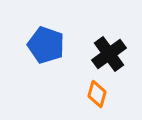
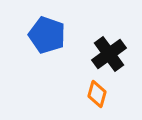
blue pentagon: moved 1 px right, 10 px up
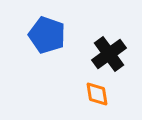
orange diamond: rotated 24 degrees counterclockwise
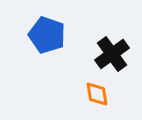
black cross: moved 3 px right
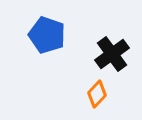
orange diamond: rotated 52 degrees clockwise
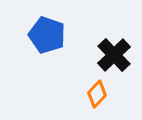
black cross: moved 2 px right, 1 px down; rotated 8 degrees counterclockwise
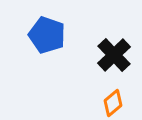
orange diamond: moved 16 px right, 9 px down; rotated 8 degrees clockwise
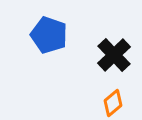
blue pentagon: moved 2 px right
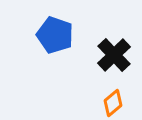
blue pentagon: moved 6 px right
